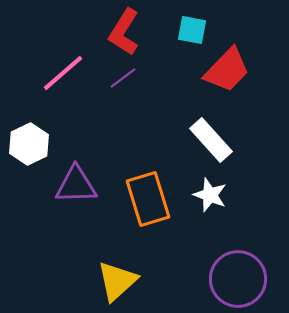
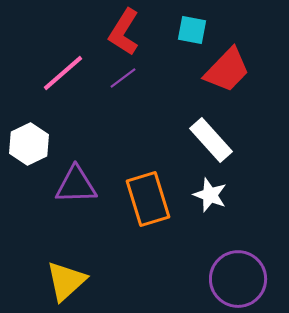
yellow triangle: moved 51 px left
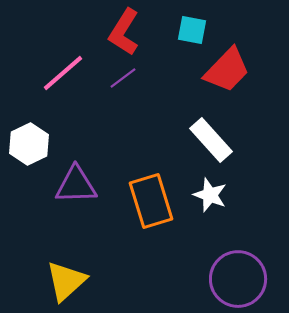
orange rectangle: moved 3 px right, 2 px down
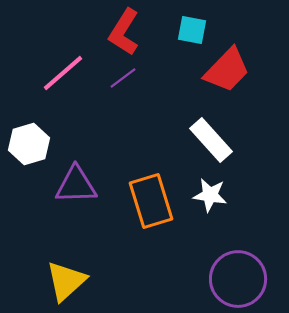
white hexagon: rotated 9 degrees clockwise
white star: rotated 12 degrees counterclockwise
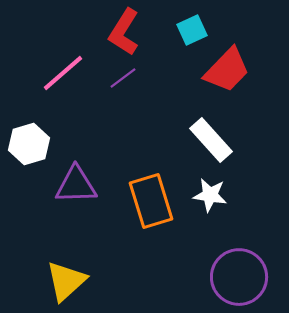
cyan square: rotated 36 degrees counterclockwise
purple circle: moved 1 px right, 2 px up
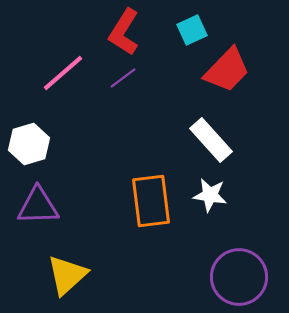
purple triangle: moved 38 px left, 21 px down
orange rectangle: rotated 10 degrees clockwise
yellow triangle: moved 1 px right, 6 px up
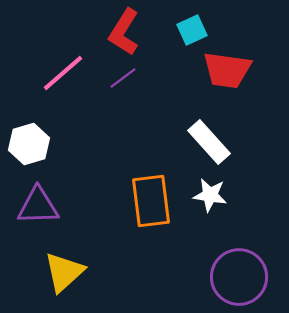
red trapezoid: rotated 54 degrees clockwise
white rectangle: moved 2 px left, 2 px down
yellow triangle: moved 3 px left, 3 px up
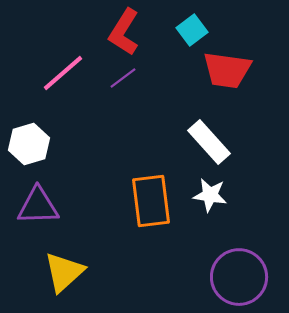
cyan square: rotated 12 degrees counterclockwise
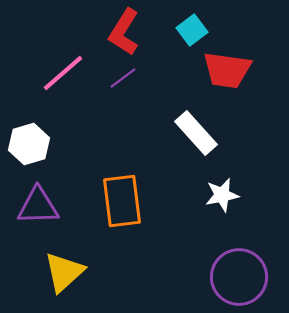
white rectangle: moved 13 px left, 9 px up
white star: moved 12 px right; rotated 20 degrees counterclockwise
orange rectangle: moved 29 px left
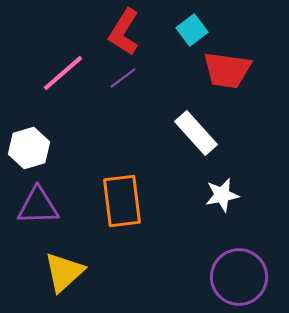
white hexagon: moved 4 px down
